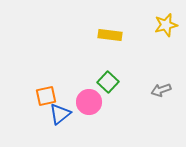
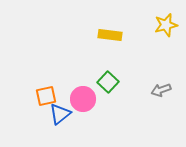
pink circle: moved 6 px left, 3 px up
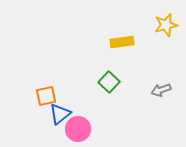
yellow rectangle: moved 12 px right, 7 px down; rotated 15 degrees counterclockwise
green square: moved 1 px right
pink circle: moved 5 px left, 30 px down
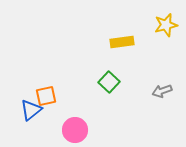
gray arrow: moved 1 px right, 1 px down
blue triangle: moved 29 px left, 4 px up
pink circle: moved 3 px left, 1 px down
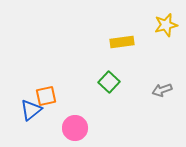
gray arrow: moved 1 px up
pink circle: moved 2 px up
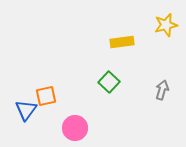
gray arrow: rotated 126 degrees clockwise
blue triangle: moved 5 px left; rotated 15 degrees counterclockwise
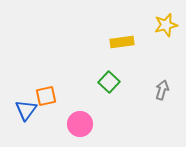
pink circle: moved 5 px right, 4 px up
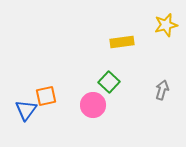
pink circle: moved 13 px right, 19 px up
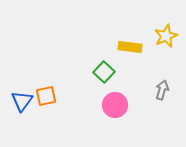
yellow star: moved 11 px down; rotated 10 degrees counterclockwise
yellow rectangle: moved 8 px right, 5 px down; rotated 15 degrees clockwise
green square: moved 5 px left, 10 px up
pink circle: moved 22 px right
blue triangle: moved 4 px left, 9 px up
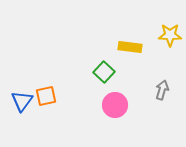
yellow star: moved 4 px right, 1 px up; rotated 25 degrees clockwise
